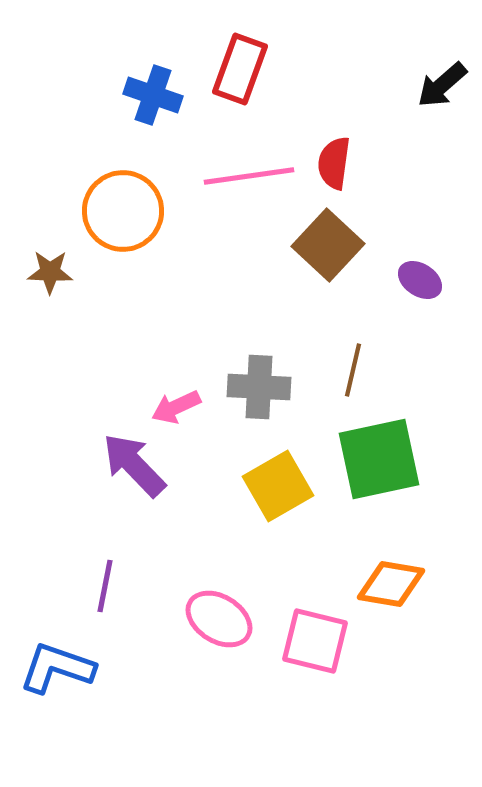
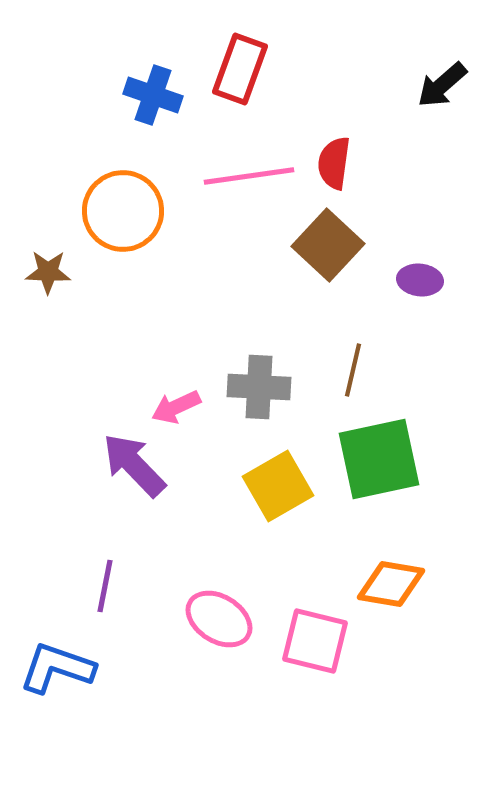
brown star: moved 2 px left
purple ellipse: rotated 27 degrees counterclockwise
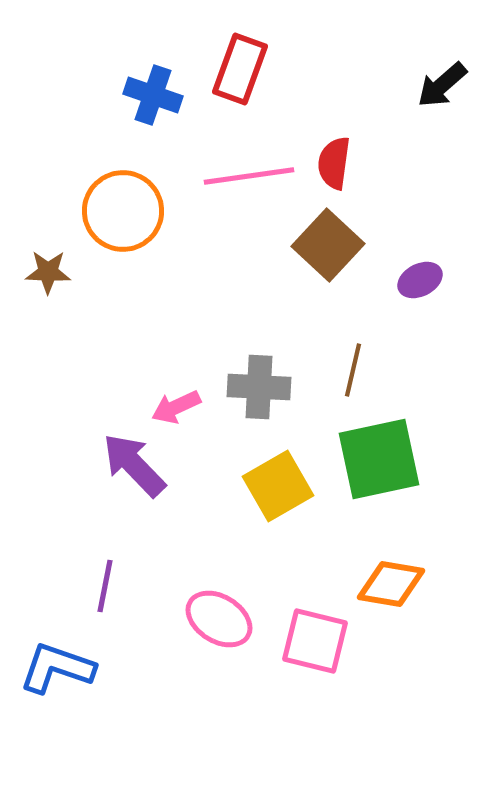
purple ellipse: rotated 33 degrees counterclockwise
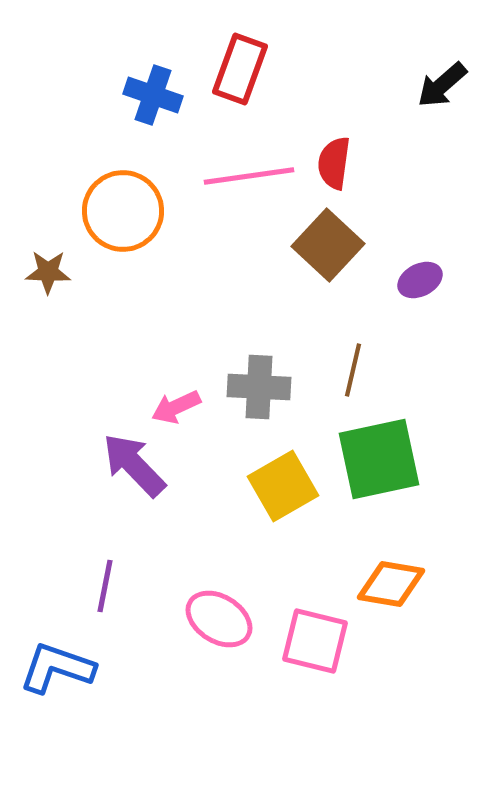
yellow square: moved 5 px right
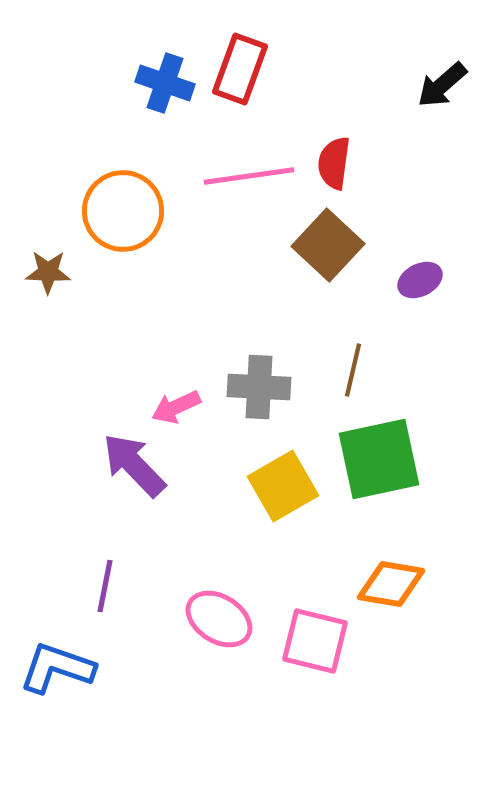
blue cross: moved 12 px right, 12 px up
